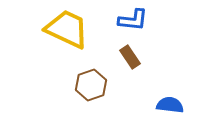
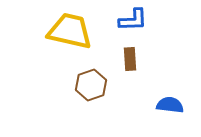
blue L-shape: rotated 8 degrees counterclockwise
yellow trapezoid: moved 3 px right, 2 px down; rotated 12 degrees counterclockwise
brown rectangle: moved 2 px down; rotated 30 degrees clockwise
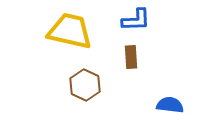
blue L-shape: moved 3 px right
brown rectangle: moved 1 px right, 2 px up
brown hexagon: moved 6 px left; rotated 16 degrees counterclockwise
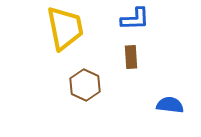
blue L-shape: moved 1 px left, 1 px up
yellow trapezoid: moved 5 px left, 3 px up; rotated 66 degrees clockwise
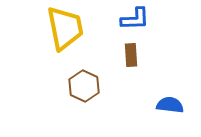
brown rectangle: moved 2 px up
brown hexagon: moved 1 px left, 1 px down
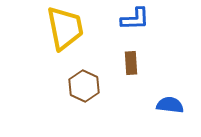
brown rectangle: moved 8 px down
